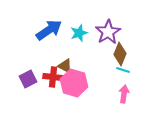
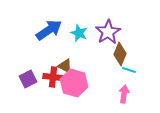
cyan star: rotated 30 degrees counterclockwise
cyan line: moved 6 px right
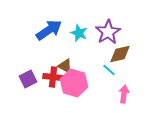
brown diamond: rotated 55 degrees clockwise
cyan line: moved 20 px left; rotated 24 degrees clockwise
